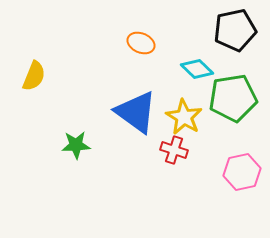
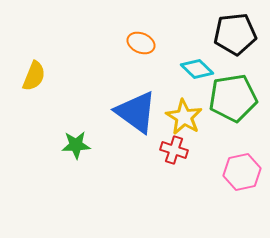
black pentagon: moved 4 px down; rotated 6 degrees clockwise
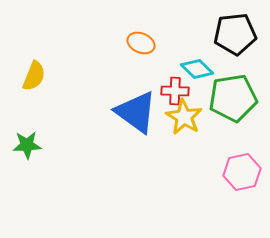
green star: moved 49 px left
red cross: moved 1 px right, 59 px up; rotated 16 degrees counterclockwise
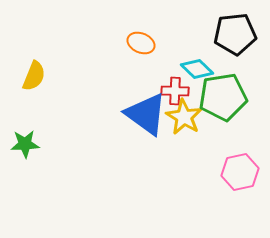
green pentagon: moved 10 px left, 1 px up
blue triangle: moved 10 px right, 2 px down
green star: moved 2 px left, 1 px up
pink hexagon: moved 2 px left
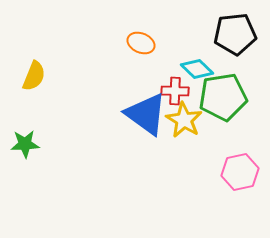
yellow star: moved 3 px down
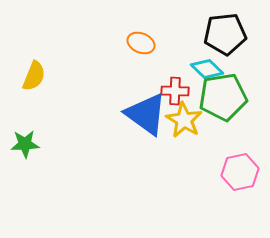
black pentagon: moved 10 px left
cyan diamond: moved 10 px right
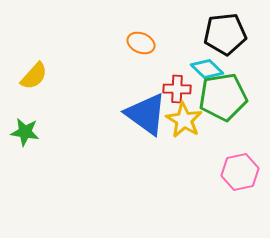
yellow semicircle: rotated 20 degrees clockwise
red cross: moved 2 px right, 2 px up
green star: moved 12 px up; rotated 12 degrees clockwise
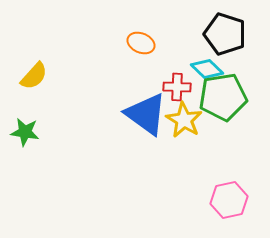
black pentagon: rotated 24 degrees clockwise
red cross: moved 2 px up
pink hexagon: moved 11 px left, 28 px down
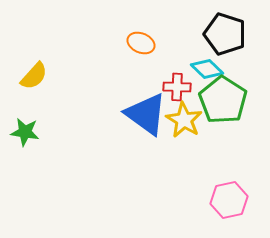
green pentagon: moved 3 px down; rotated 30 degrees counterclockwise
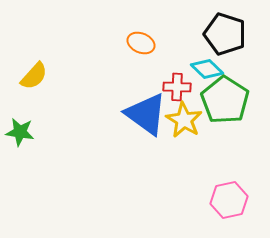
green pentagon: moved 2 px right
green star: moved 5 px left
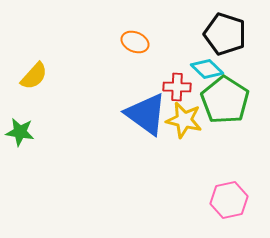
orange ellipse: moved 6 px left, 1 px up
yellow star: rotated 18 degrees counterclockwise
